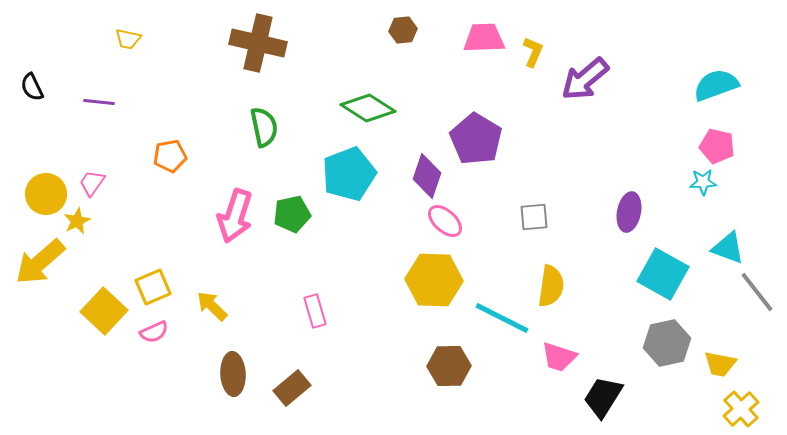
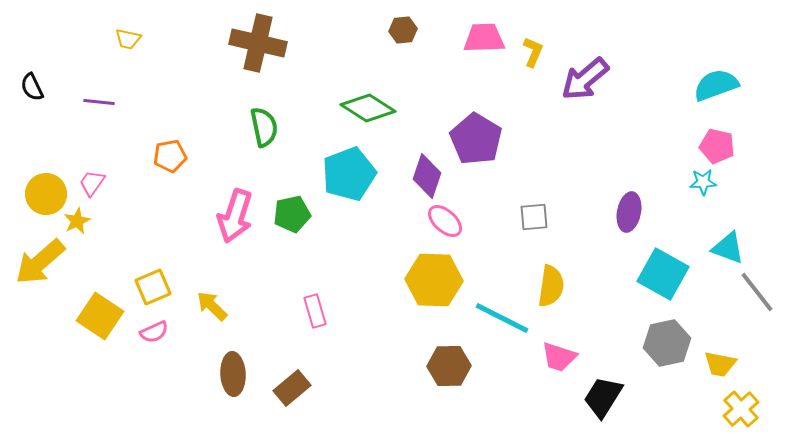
yellow square at (104, 311): moved 4 px left, 5 px down; rotated 9 degrees counterclockwise
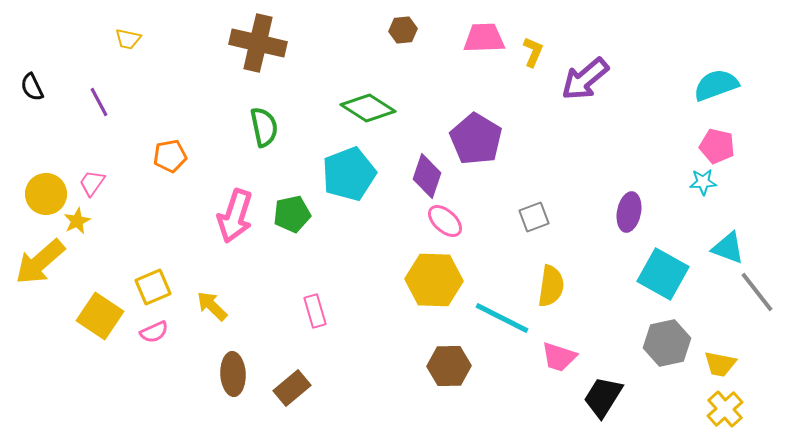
purple line at (99, 102): rotated 56 degrees clockwise
gray square at (534, 217): rotated 16 degrees counterclockwise
yellow cross at (741, 409): moved 16 px left
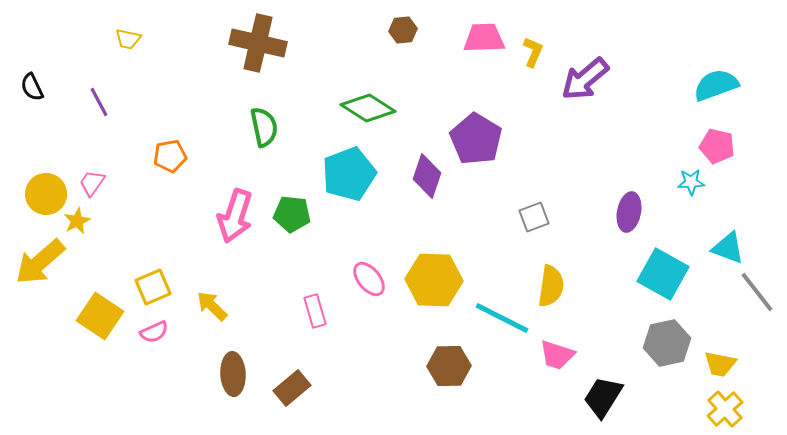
cyan star at (703, 182): moved 12 px left
green pentagon at (292, 214): rotated 18 degrees clockwise
pink ellipse at (445, 221): moved 76 px left, 58 px down; rotated 9 degrees clockwise
pink trapezoid at (559, 357): moved 2 px left, 2 px up
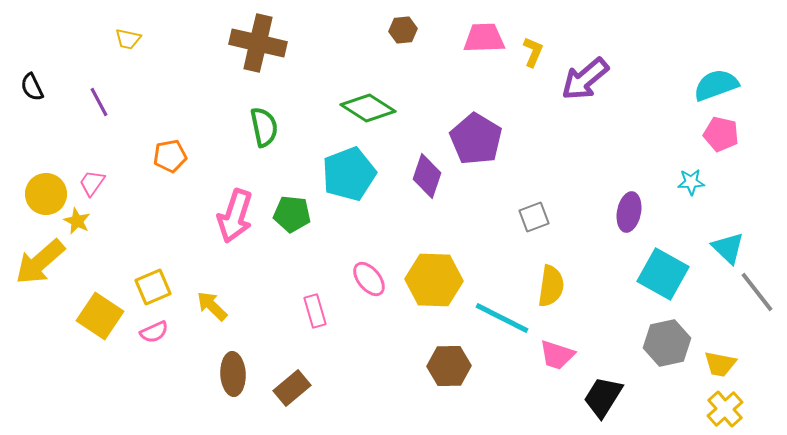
pink pentagon at (717, 146): moved 4 px right, 12 px up
yellow star at (77, 221): rotated 20 degrees counterclockwise
cyan triangle at (728, 248): rotated 24 degrees clockwise
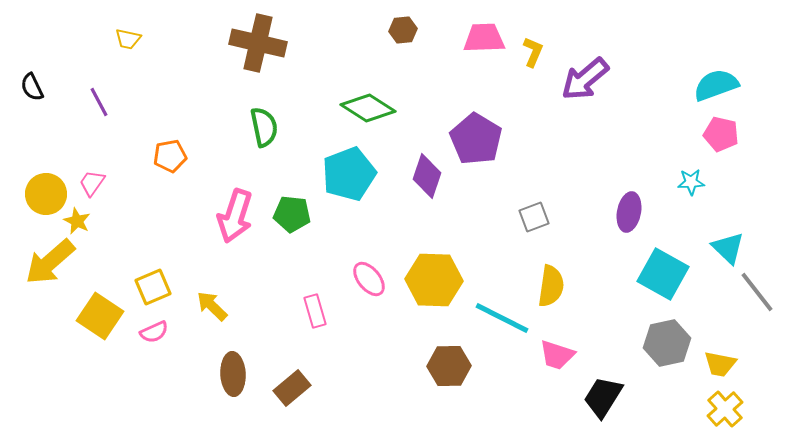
yellow arrow at (40, 262): moved 10 px right
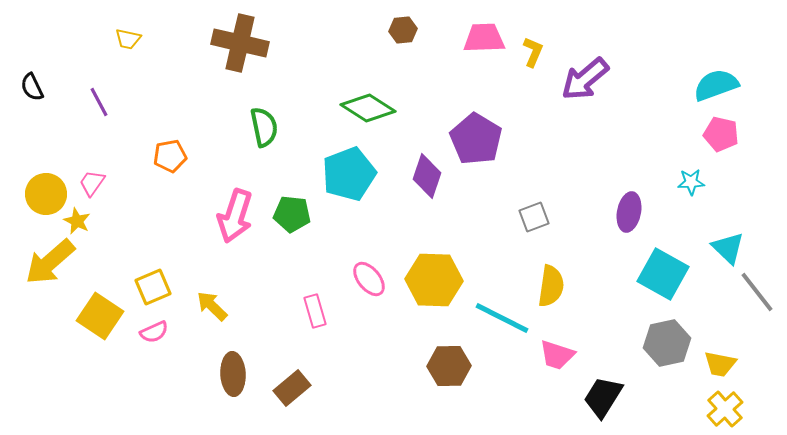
brown cross at (258, 43): moved 18 px left
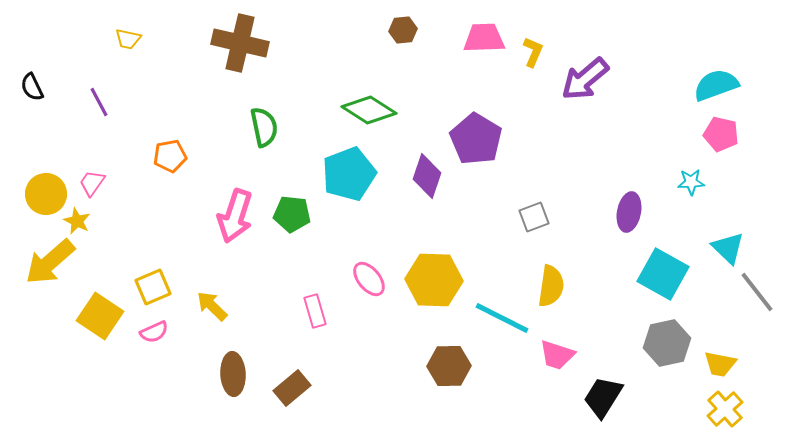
green diamond at (368, 108): moved 1 px right, 2 px down
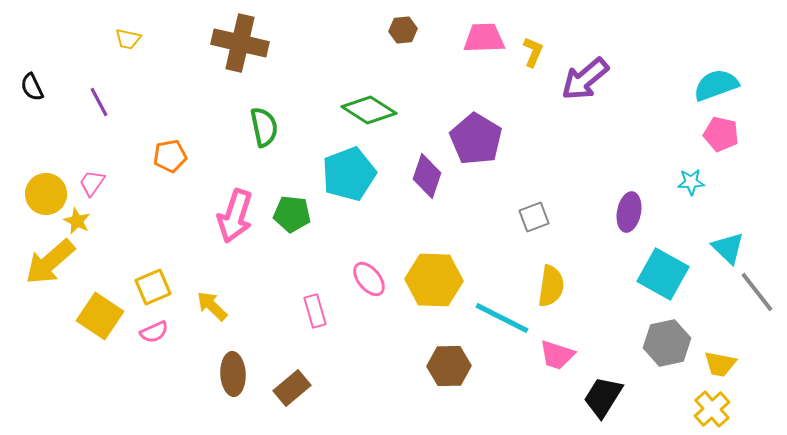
yellow cross at (725, 409): moved 13 px left
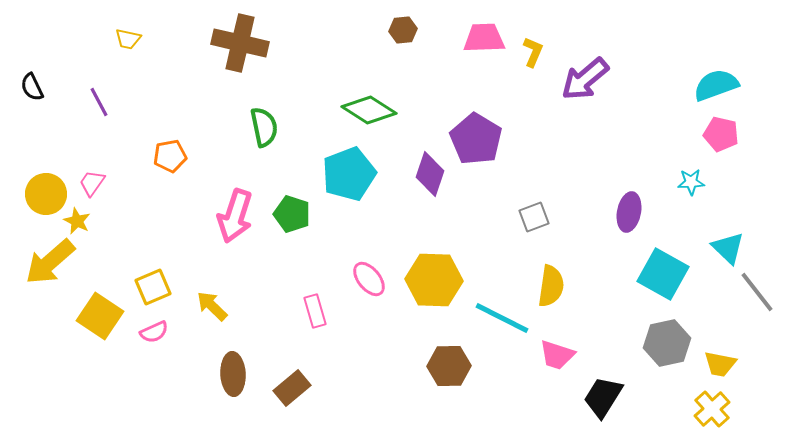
purple diamond at (427, 176): moved 3 px right, 2 px up
green pentagon at (292, 214): rotated 12 degrees clockwise
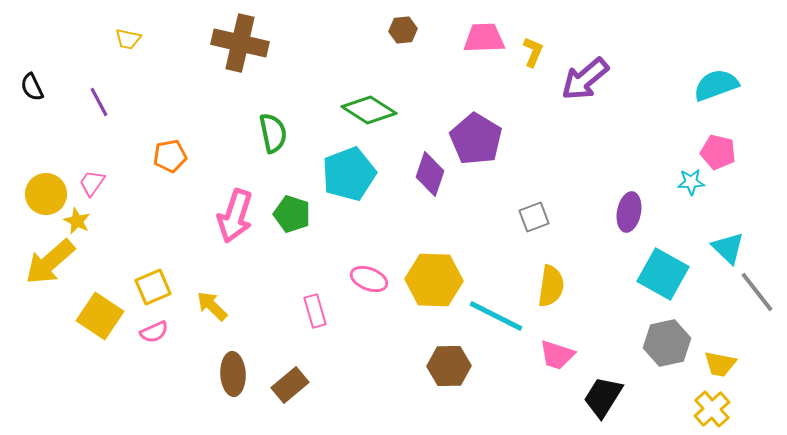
green semicircle at (264, 127): moved 9 px right, 6 px down
pink pentagon at (721, 134): moved 3 px left, 18 px down
pink ellipse at (369, 279): rotated 30 degrees counterclockwise
cyan line at (502, 318): moved 6 px left, 2 px up
brown rectangle at (292, 388): moved 2 px left, 3 px up
